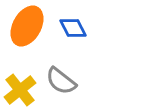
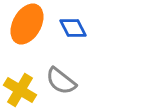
orange ellipse: moved 2 px up
yellow cross: rotated 20 degrees counterclockwise
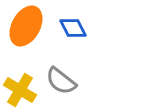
orange ellipse: moved 1 px left, 2 px down
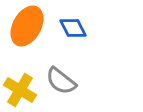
orange ellipse: moved 1 px right
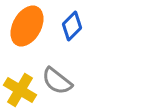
blue diamond: moved 1 px left, 2 px up; rotated 72 degrees clockwise
gray semicircle: moved 4 px left
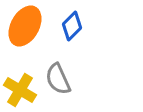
orange ellipse: moved 2 px left
gray semicircle: moved 1 px right, 2 px up; rotated 28 degrees clockwise
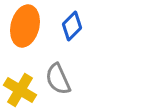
orange ellipse: rotated 15 degrees counterclockwise
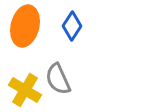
blue diamond: rotated 12 degrees counterclockwise
yellow cross: moved 5 px right
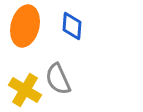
blue diamond: rotated 28 degrees counterclockwise
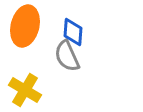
blue diamond: moved 1 px right, 6 px down
gray semicircle: moved 9 px right, 23 px up
